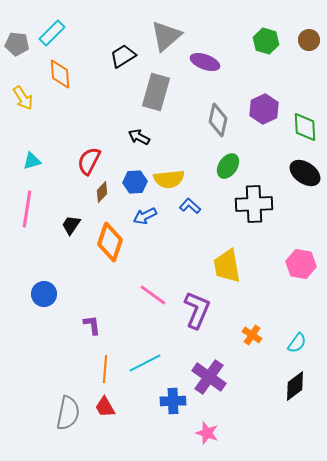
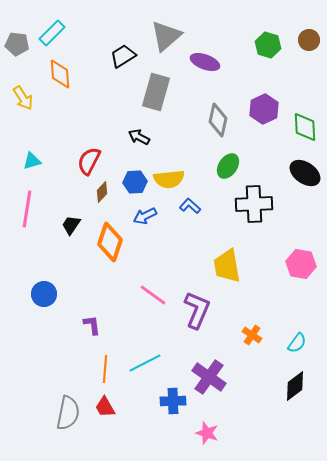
green hexagon at (266, 41): moved 2 px right, 4 px down
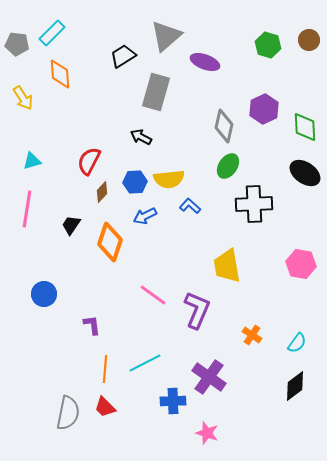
gray diamond at (218, 120): moved 6 px right, 6 px down
black arrow at (139, 137): moved 2 px right
red trapezoid at (105, 407): rotated 15 degrees counterclockwise
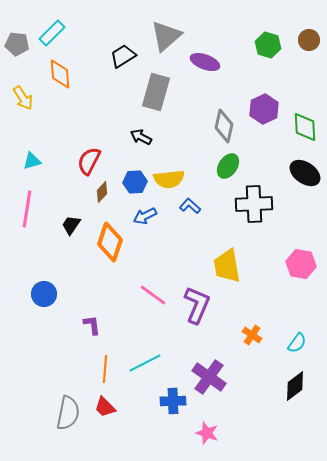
purple L-shape at (197, 310): moved 5 px up
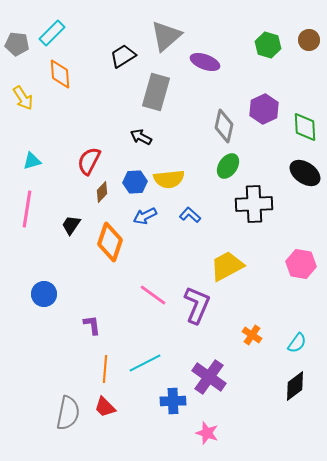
blue L-shape at (190, 206): moved 9 px down
yellow trapezoid at (227, 266): rotated 72 degrees clockwise
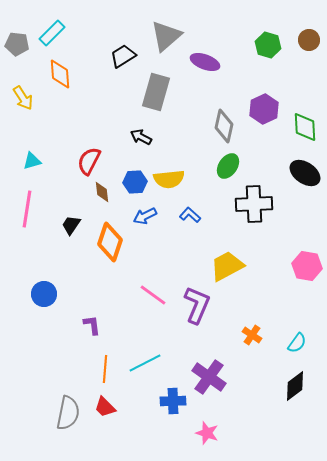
brown diamond at (102, 192): rotated 50 degrees counterclockwise
pink hexagon at (301, 264): moved 6 px right, 2 px down
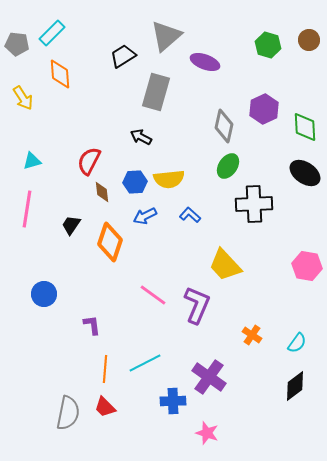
yellow trapezoid at (227, 266): moved 2 px left, 1 px up; rotated 105 degrees counterclockwise
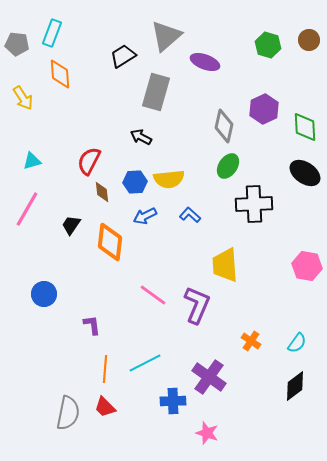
cyan rectangle at (52, 33): rotated 24 degrees counterclockwise
pink line at (27, 209): rotated 21 degrees clockwise
orange diamond at (110, 242): rotated 12 degrees counterclockwise
yellow trapezoid at (225, 265): rotated 39 degrees clockwise
orange cross at (252, 335): moved 1 px left, 6 px down
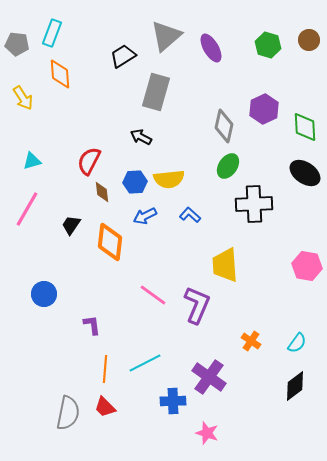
purple ellipse at (205, 62): moved 6 px right, 14 px up; rotated 40 degrees clockwise
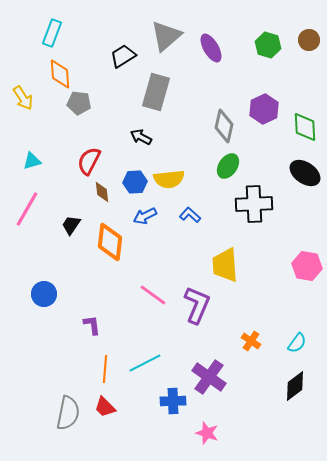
gray pentagon at (17, 44): moved 62 px right, 59 px down
